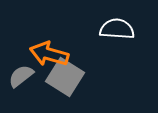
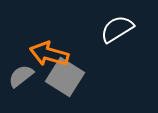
white semicircle: rotated 36 degrees counterclockwise
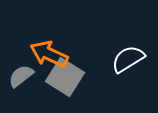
white semicircle: moved 11 px right, 30 px down
orange arrow: rotated 9 degrees clockwise
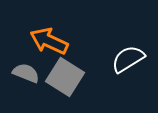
orange arrow: moved 13 px up
gray semicircle: moved 5 px right, 3 px up; rotated 60 degrees clockwise
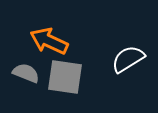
gray square: rotated 24 degrees counterclockwise
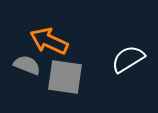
gray semicircle: moved 1 px right, 8 px up
